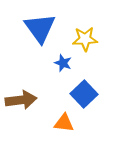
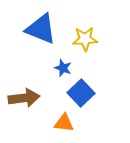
blue triangle: moved 1 px right, 1 px down; rotated 32 degrees counterclockwise
blue star: moved 5 px down
blue square: moved 3 px left, 1 px up
brown arrow: moved 3 px right, 2 px up
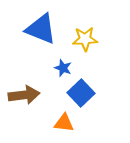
brown arrow: moved 3 px up
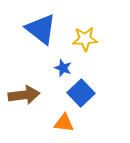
blue triangle: rotated 16 degrees clockwise
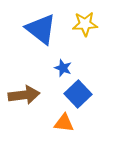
yellow star: moved 15 px up
blue square: moved 3 px left, 1 px down
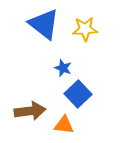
yellow star: moved 5 px down
blue triangle: moved 3 px right, 5 px up
brown arrow: moved 6 px right, 16 px down
orange triangle: moved 2 px down
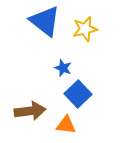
blue triangle: moved 1 px right, 3 px up
yellow star: rotated 10 degrees counterclockwise
orange triangle: moved 2 px right
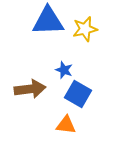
blue triangle: moved 3 px right; rotated 40 degrees counterclockwise
blue star: moved 1 px right, 2 px down
blue square: rotated 16 degrees counterclockwise
brown arrow: moved 22 px up
